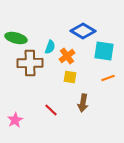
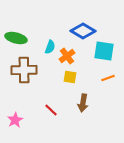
brown cross: moved 6 px left, 7 px down
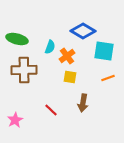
green ellipse: moved 1 px right, 1 px down
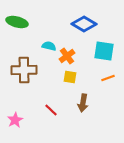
blue diamond: moved 1 px right, 7 px up
green ellipse: moved 17 px up
cyan semicircle: moved 1 px left, 1 px up; rotated 96 degrees counterclockwise
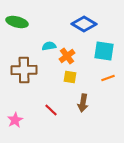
cyan semicircle: rotated 24 degrees counterclockwise
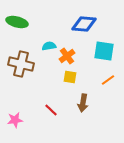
blue diamond: rotated 25 degrees counterclockwise
brown cross: moved 3 px left, 6 px up; rotated 15 degrees clockwise
orange line: moved 2 px down; rotated 16 degrees counterclockwise
pink star: rotated 21 degrees clockwise
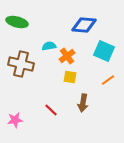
blue diamond: moved 1 px down
cyan square: rotated 15 degrees clockwise
